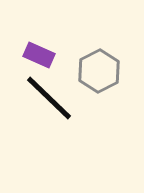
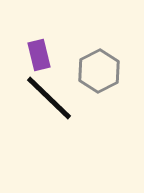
purple rectangle: rotated 52 degrees clockwise
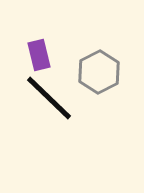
gray hexagon: moved 1 px down
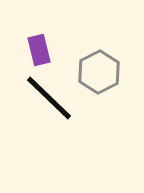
purple rectangle: moved 5 px up
